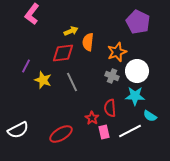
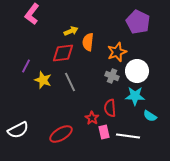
gray line: moved 2 px left
white line: moved 2 px left, 5 px down; rotated 35 degrees clockwise
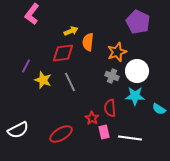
cyan semicircle: moved 9 px right, 7 px up
white line: moved 2 px right, 2 px down
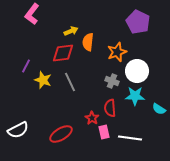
gray cross: moved 5 px down
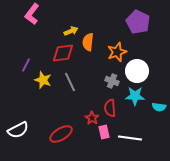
purple line: moved 1 px up
cyan semicircle: moved 2 px up; rotated 24 degrees counterclockwise
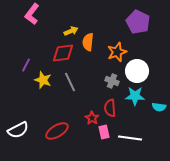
red ellipse: moved 4 px left, 3 px up
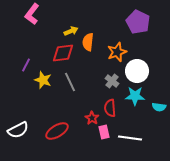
gray cross: rotated 16 degrees clockwise
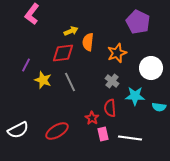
orange star: moved 1 px down
white circle: moved 14 px right, 3 px up
pink rectangle: moved 1 px left, 2 px down
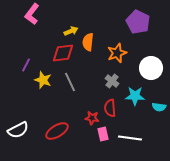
red star: rotated 24 degrees counterclockwise
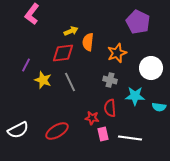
gray cross: moved 2 px left, 1 px up; rotated 24 degrees counterclockwise
